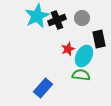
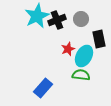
gray circle: moved 1 px left, 1 px down
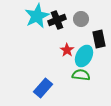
red star: moved 1 px left, 1 px down; rotated 16 degrees counterclockwise
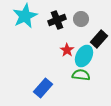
cyan star: moved 12 px left
black rectangle: rotated 54 degrees clockwise
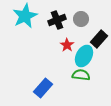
red star: moved 5 px up
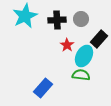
black cross: rotated 18 degrees clockwise
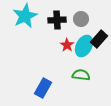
cyan ellipse: moved 10 px up
blue rectangle: rotated 12 degrees counterclockwise
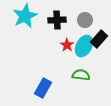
gray circle: moved 4 px right, 1 px down
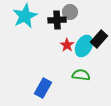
gray circle: moved 15 px left, 8 px up
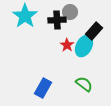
cyan star: rotated 10 degrees counterclockwise
black rectangle: moved 5 px left, 8 px up
green semicircle: moved 3 px right, 9 px down; rotated 30 degrees clockwise
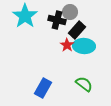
black cross: rotated 18 degrees clockwise
black rectangle: moved 17 px left, 1 px up
cyan ellipse: rotated 65 degrees clockwise
